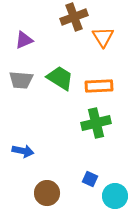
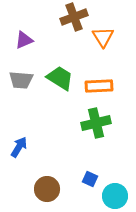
blue arrow: moved 4 px left, 4 px up; rotated 70 degrees counterclockwise
brown circle: moved 4 px up
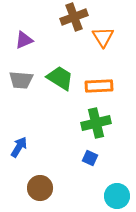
blue square: moved 21 px up
brown circle: moved 7 px left, 1 px up
cyan circle: moved 2 px right
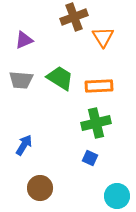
blue arrow: moved 5 px right, 2 px up
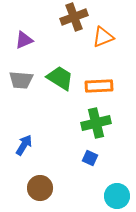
orange triangle: rotated 40 degrees clockwise
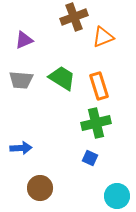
green trapezoid: moved 2 px right
orange rectangle: rotated 76 degrees clockwise
blue arrow: moved 3 px left, 3 px down; rotated 55 degrees clockwise
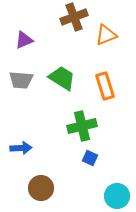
orange triangle: moved 3 px right, 2 px up
orange rectangle: moved 6 px right
green cross: moved 14 px left, 3 px down
brown circle: moved 1 px right
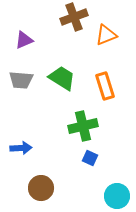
green cross: moved 1 px right
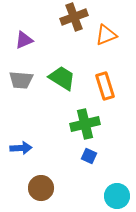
green cross: moved 2 px right, 2 px up
blue square: moved 1 px left, 2 px up
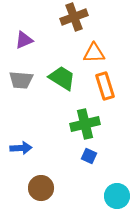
orange triangle: moved 12 px left, 18 px down; rotated 20 degrees clockwise
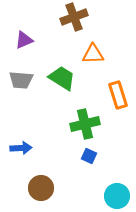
orange triangle: moved 1 px left, 1 px down
orange rectangle: moved 13 px right, 9 px down
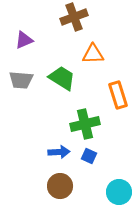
blue arrow: moved 38 px right, 4 px down
brown circle: moved 19 px right, 2 px up
cyan circle: moved 2 px right, 4 px up
